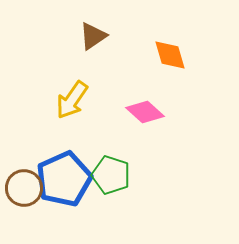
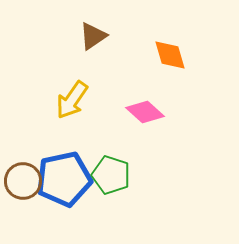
blue pentagon: rotated 12 degrees clockwise
brown circle: moved 1 px left, 7 px up
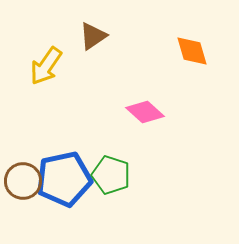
orange diamond: moved 22 px right, 4 px up
yellow arrow: moved 26 px left, 34 px up
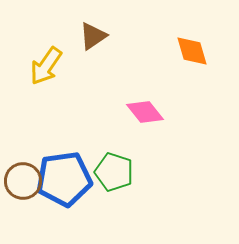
pink diamond: rotated 9 degrees clockwise
green pentagon: moved 3 px right, 3 px up
blue pentagon: rotated 4 degrees clockwise
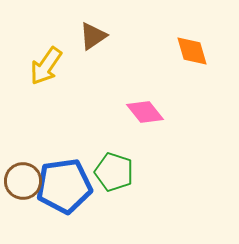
blue pentagon: moved 7 px down
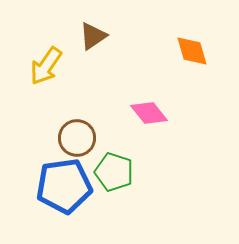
pink diamond: moved 4 px right, 1 px down
brown circle: moved 54 px right, 43 px up
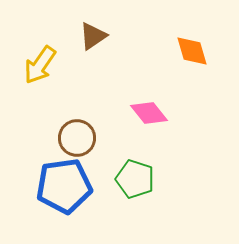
yellow arrow: moved 6 px left, 1 px up
green pentagon: moved 21 px right, 7 px down
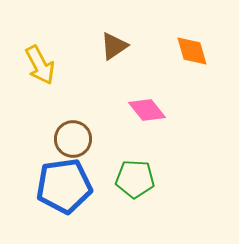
brown triangle: moved 21 px right, 10 px down
yellow arrow: rotated 63 degrees counterclockwise
pink diamond: moved 2 px left, 3 px up
brown circle: moved 4 px left, 1 px down
green pentagon: rotated 15 degrees counterclockwise
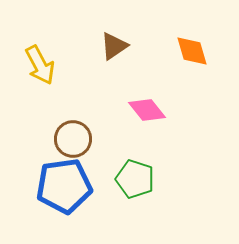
green pentagon: rotated 15 degrees clockwise
